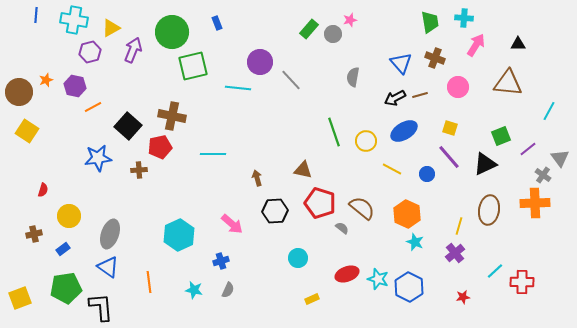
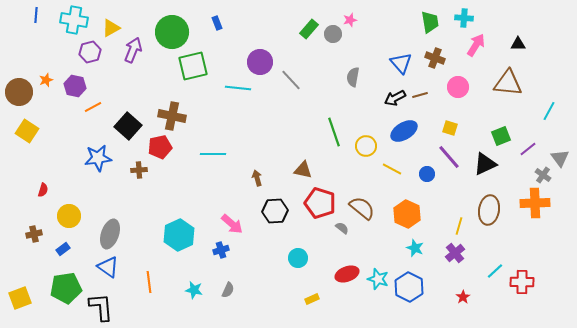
yellow circle at (366, 141): moved 5 px down
cyan star at (415, 242): moved 6 px down
blue cross at (221, 261): moved 11 px up
red star at (463, 297): rotated 24 degrees counterclockwise
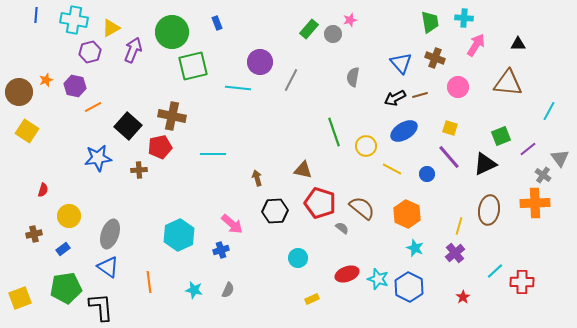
gray line at (291, 80): rotated 70 degrees clockwise
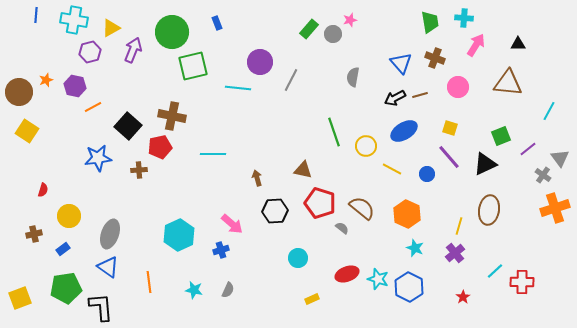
orange cross at (535, 203): moved 20 px right, 5 px down; rotated 16 degrees counterclockwise
